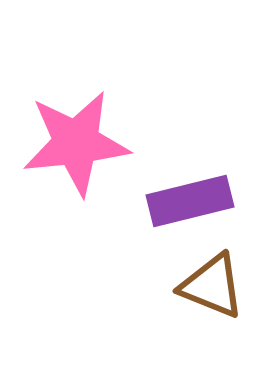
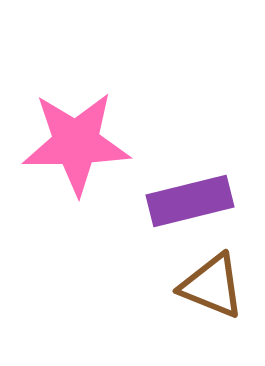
pink star: rotated 5 degrees clockwise
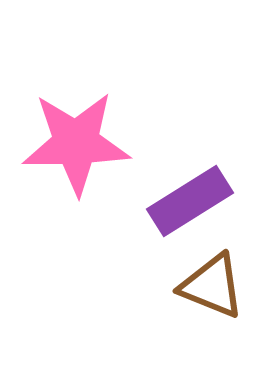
purple rectangle: rotated 18 degrees counterclockwise
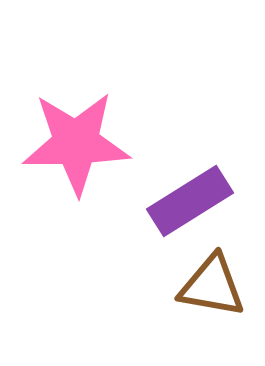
brown triangle: rotated 12 degrees counterclockwise
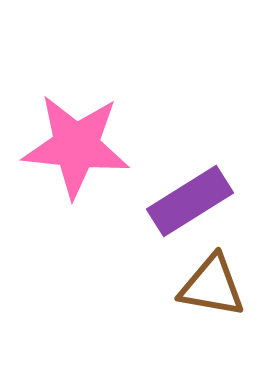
pink star: moved 3 px down; rotated 7 degrees clockwise
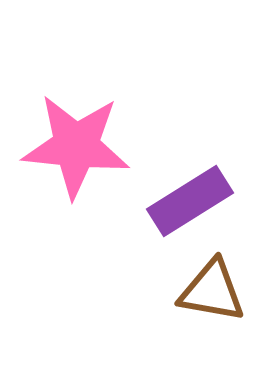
brown triangle: moved 5 px down
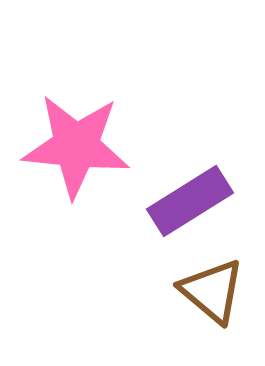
brown triangle: rotated 30 degrees clockwise
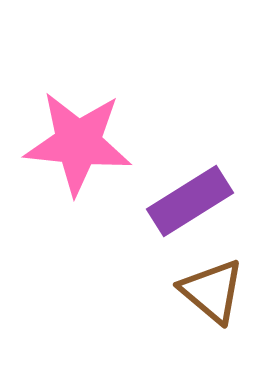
pink star: moved 2 px right, 3 px up
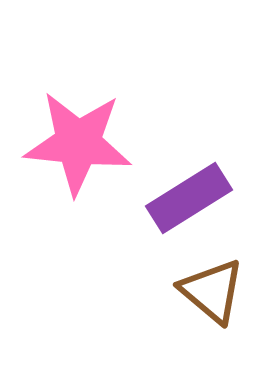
purple rectangle: moved 1 px left, 3 px up
